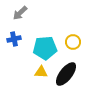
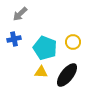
gray arrow: moved 1 px down
cyan pentagon: rotated 25 degrees clockwise
black ellipse: moved 1 px right, 1 px down
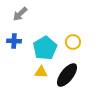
blue cross: moved 2 px down; rotated 16 degrees clockwise
cyan pentagon: rotated 20 degrees clockwise
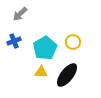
blue cross: rotated 24 degrees counterclockwise
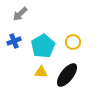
cyan pentagon: moved 2 px left, 2 px up
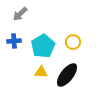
blue cross: rotated 16 degrees clockwise
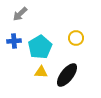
yellow circle: moved 3 px right, 4 px up
cyan pentagon: moved 3 px left, 1 px down
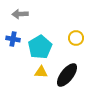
gray arrow: rotated 42 degrees clockwise
blue cross: moved 1 px left, 2 px up; rotated 16 degrees clockwise
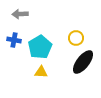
blue cross: moved 1 px right, 1 px down
black ellipse: moved 16 px right, 13 px up
